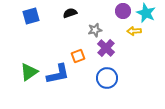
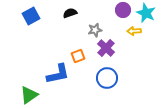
purple circle: moved 1 px up
blue square: rotated 12 degrees counterclockwise
green triangle: moved 23 px down
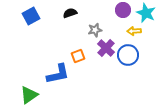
blue circle: moved 21 px right, 23 px up
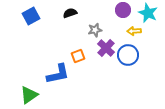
cyan star: moved 2 px right
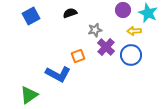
purple cross: moved 1 px up
blue circle: moved 3 px right
blue L-shape: rotated 40 degrees clockwise
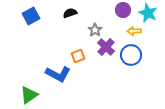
gray star: rotated 24 degrees counterclockwise
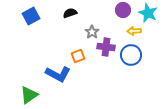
gray star: moved 3 px left, 2 px down
purple cross: rotated 36 degrees counterclockwise
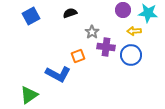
cyan star: rotated 18 degrees counterclockwise
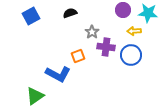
green triangle: moved 6 px right, 1 px down
